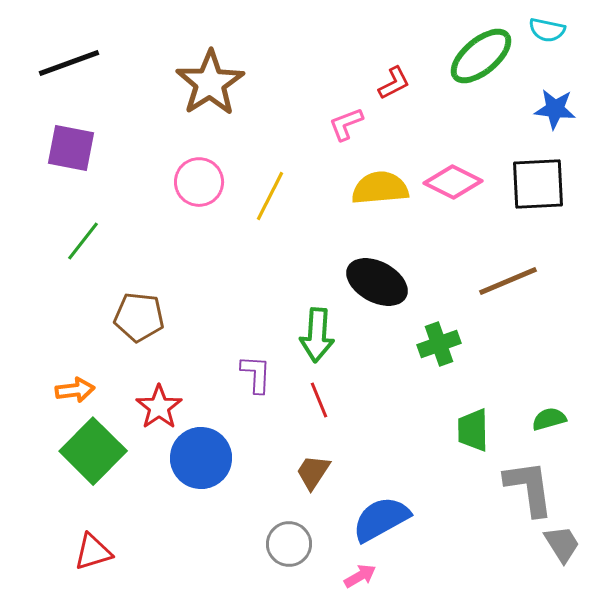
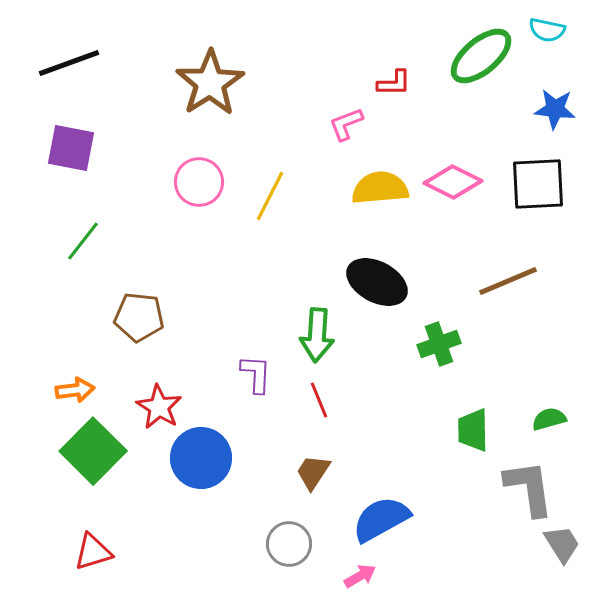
red L-shape: rotated 27 degrees clockwise
red star: rotated 6 degrees counterclockwise
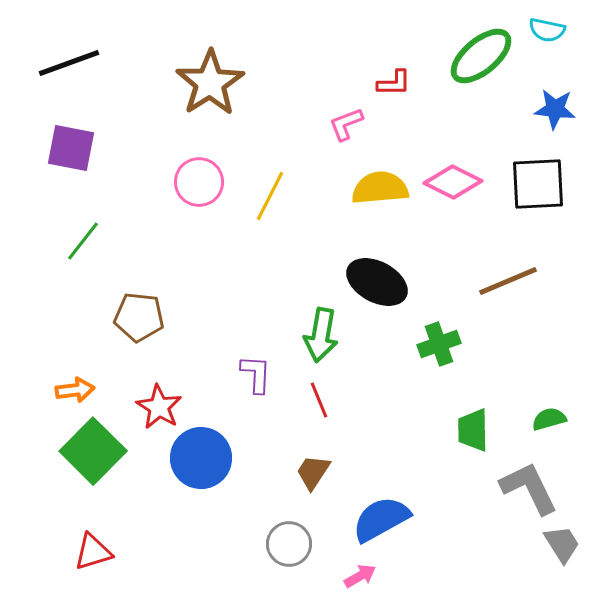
green arrow: moved 4 px right; rotated 6 degrees clockwise
gray L-shape: rotated 18 degrees counterclockwise
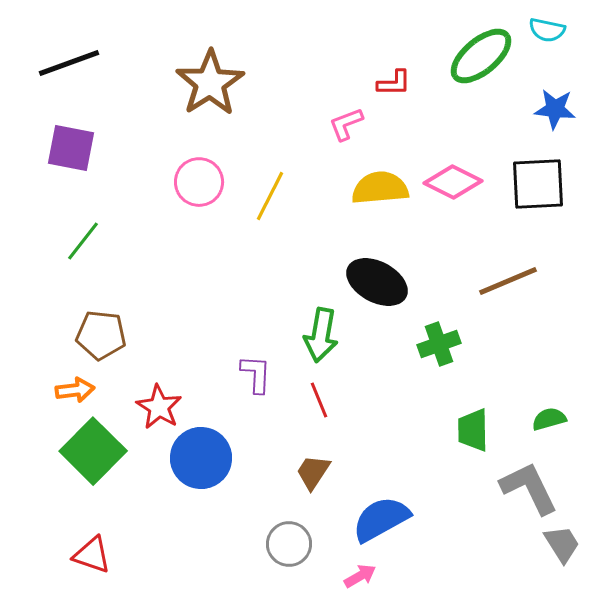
brown pentagon: moved 38 px left, 18 px down
red triangle: moved 1 px left, 3 px down; rotated 36 degrees clockwise
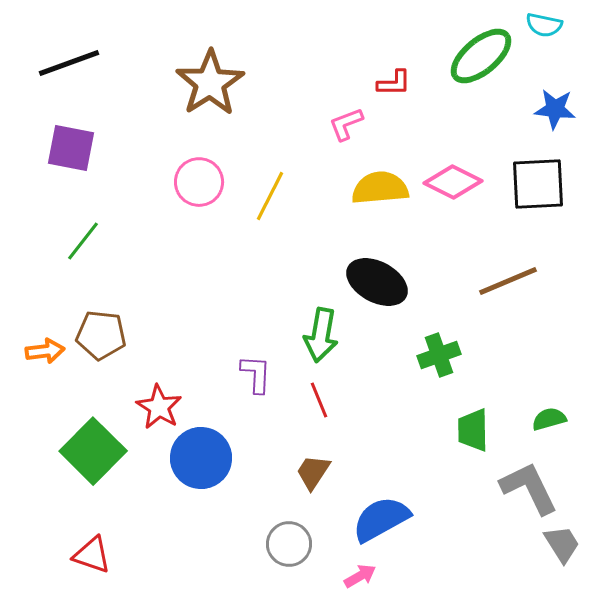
cyan semicircle: moved 3 px left, 5 px up
green cross: moved 11 px down
orange arrow: moved 30 px left, 39 px up
